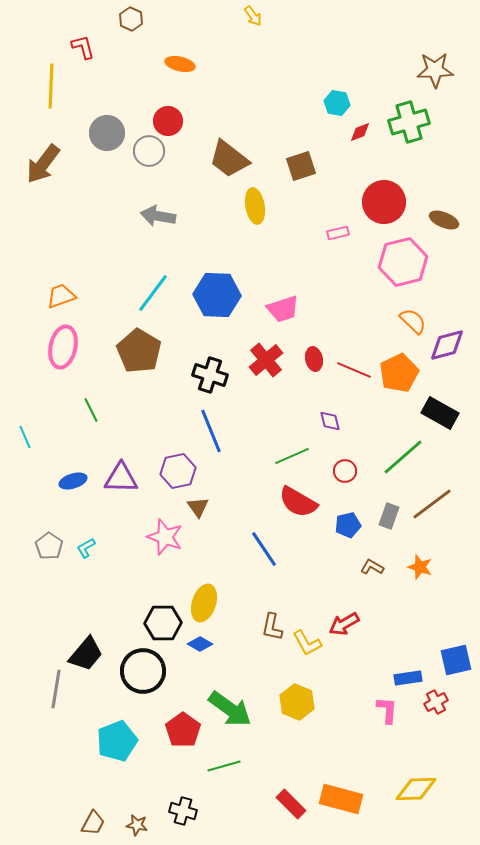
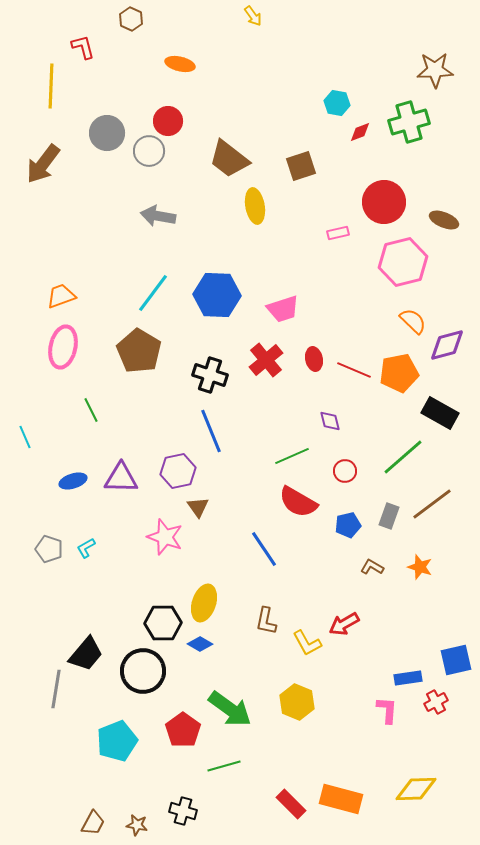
orange pentagon at (399, 373): rotated 15 degrees clockwise
gray pentagon at (49, 546): moved 3 px down; rotated 16 degrees counterclockwise
brown L-shape at (272, 627): moved 6 px left, 6 px up
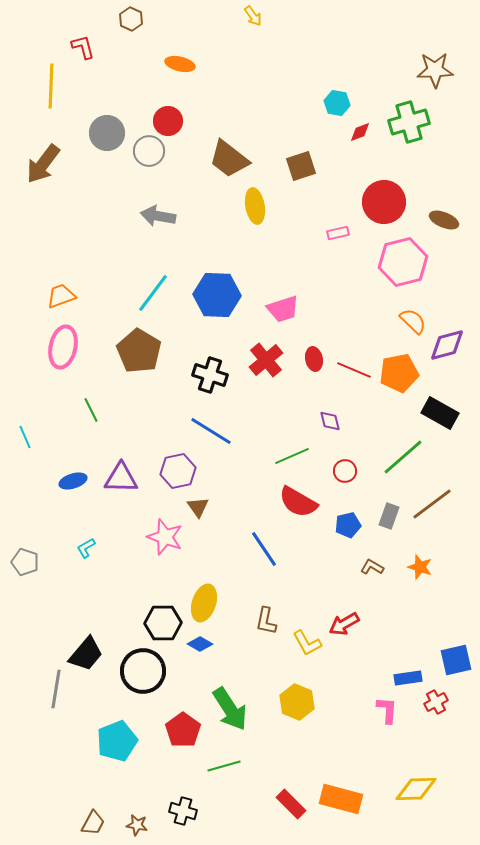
blue line at (211, 431): rotated 36 degrees counterclockwise
gray pentagon at (49, 549): moved 24 px left, 13 px down
green arrow at (230, 709): rotated 21 degrees clockwise
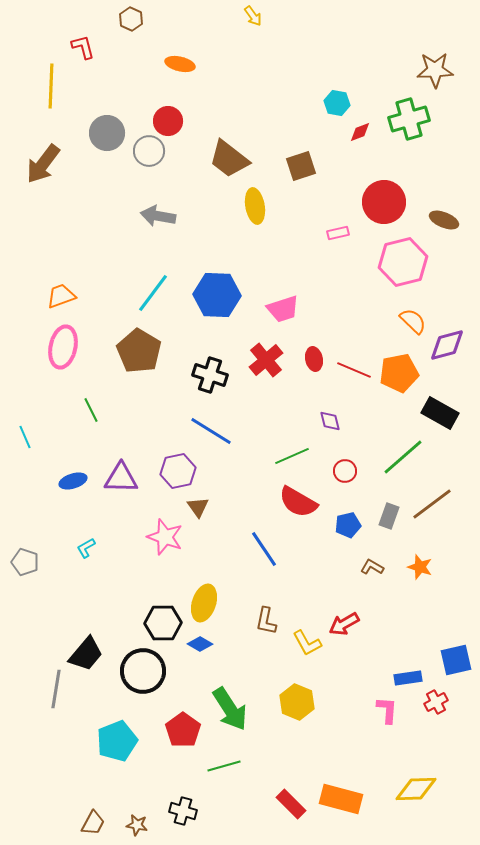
green cross at (409, 122): moved 3 px up
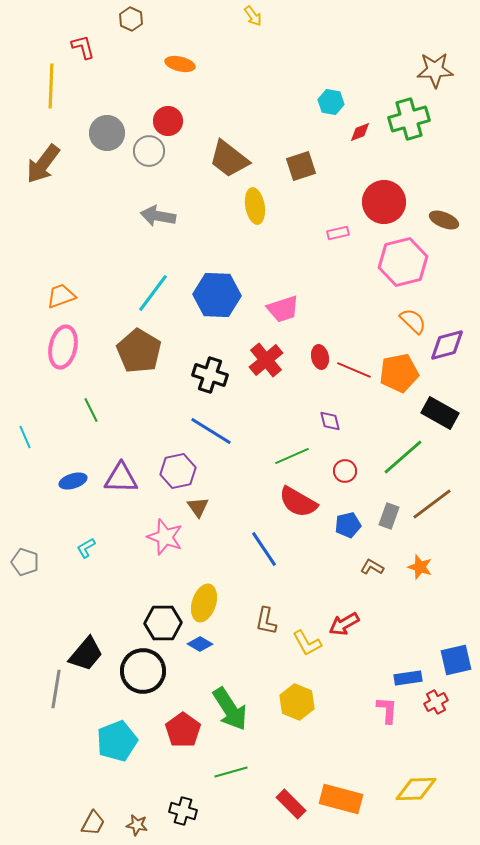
cyan hexagon at (337, 103): moved 6 px left, 1 px up
red ellipse at (314, 359): moved 6 px right, 2 px up
green line at (224, 766): moved 7 px right, 6 px down
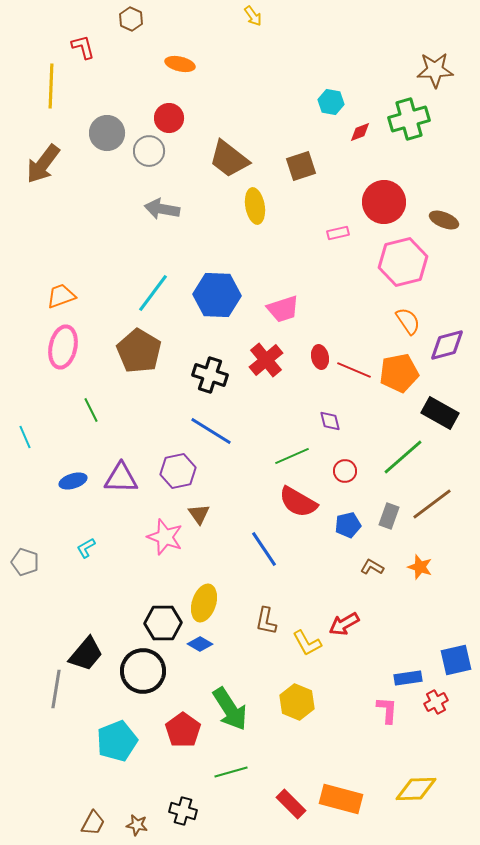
red circle at (168, 121): moved 1 px right, 3 px up
gray arrow at (158, 216): moved 4 px right, 7 px up
orange semicircle at (413, 321): moved 5 px left; rotated 12 degrees clockwise
brown triangle at (198, 507): moved 1 px right, 7 px down
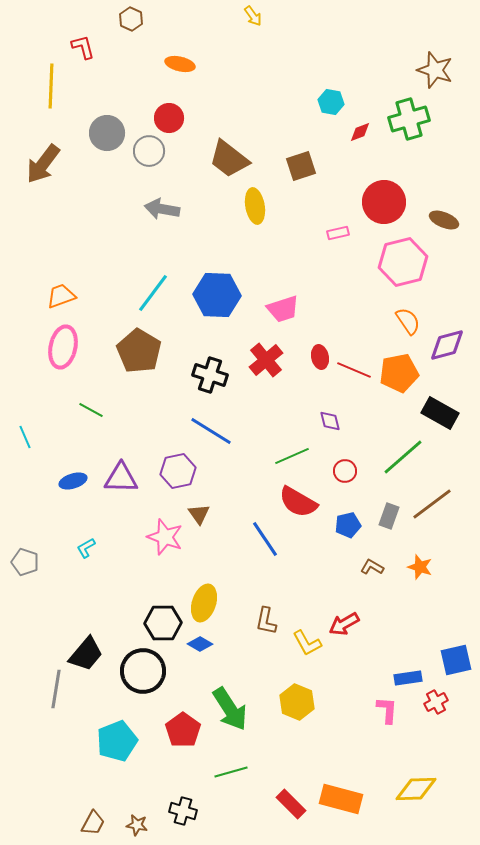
brown star at (435, 70): rotated 21 degrees clockwise
green line at (91, 410): rotated 35 degrees counterclockwise
blue line at (264, 549): moved 1 px right, 10 px up
